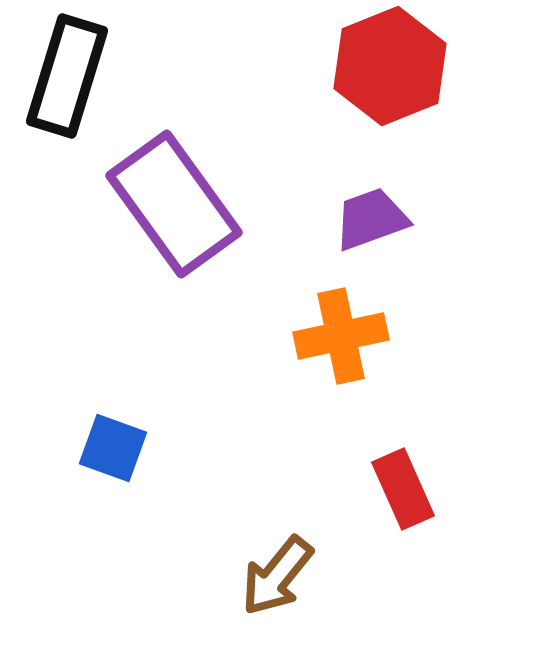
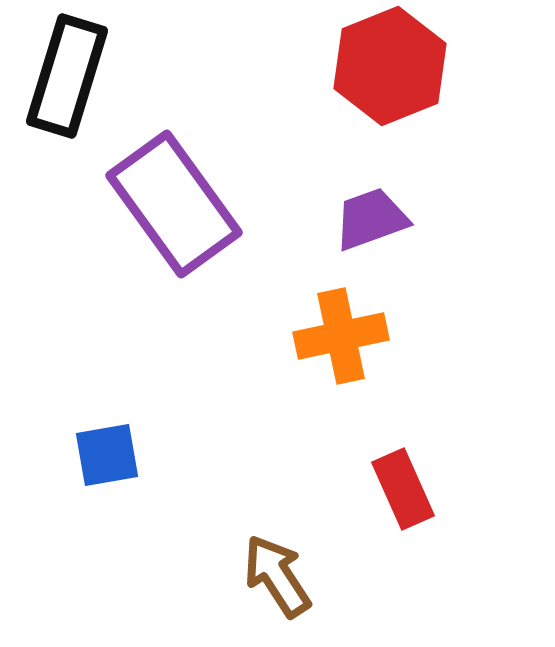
blue square: moved 6 px left, 7 px down; rotated 30 degrees counterclockwise
brown arrow: rotated 108 degrees clockwise
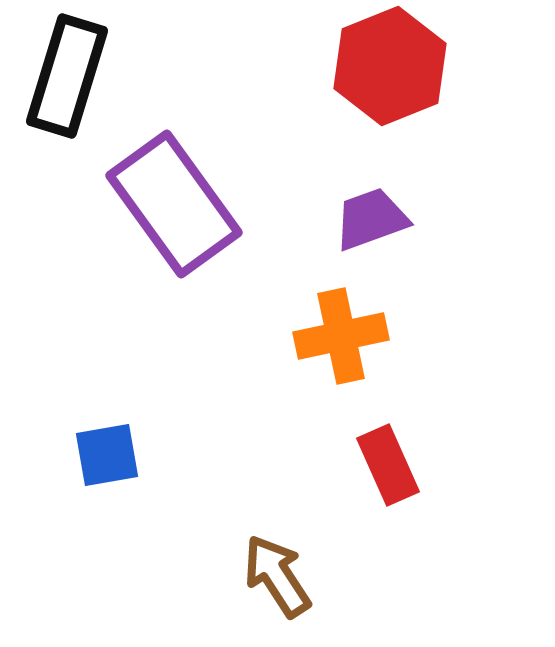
red rectangle: moved 15 px left, 24 px up
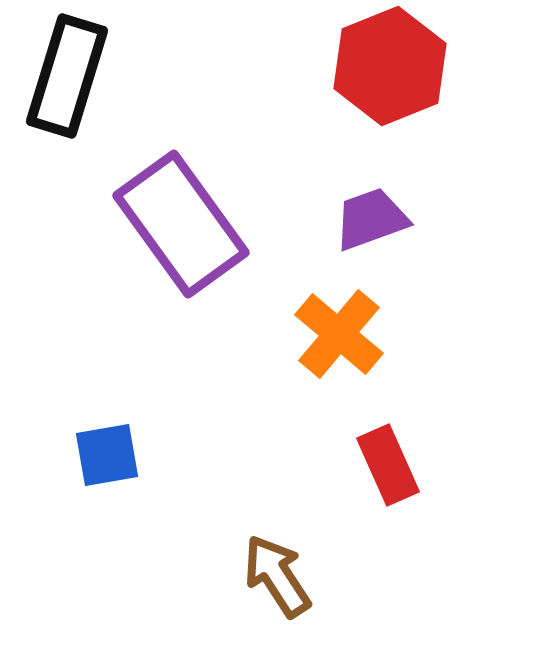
purple rectangle: moved 7 px right, 20 px down
orange cross: moved 2 px left, 2 px up; rotated 38 degrees counterclockwise
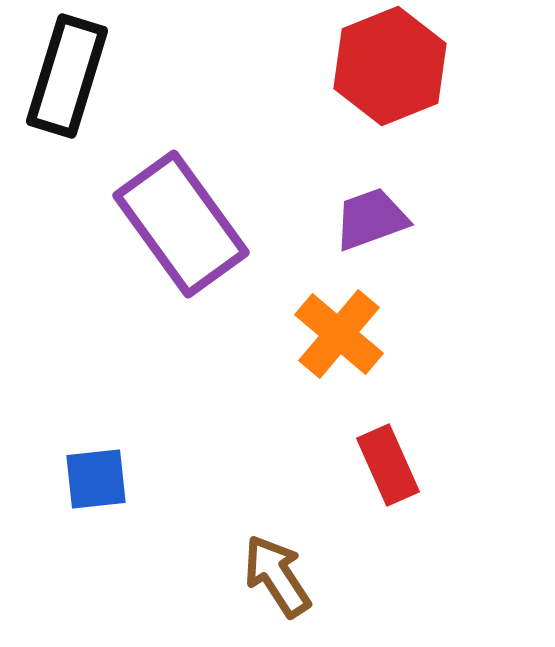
blue square: moved 11 px left, 24 px down; rotated 4 degrees clockwise
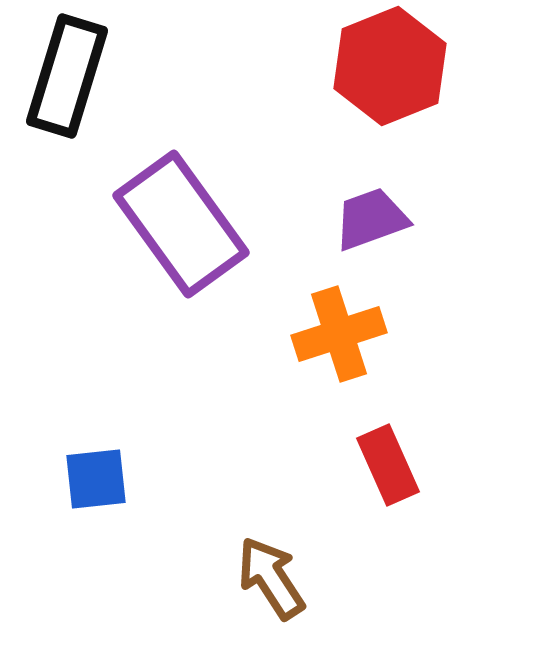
orange cross: rotated 32 degrees clockwise
brown arrow: moved 6 px left, 2 px down
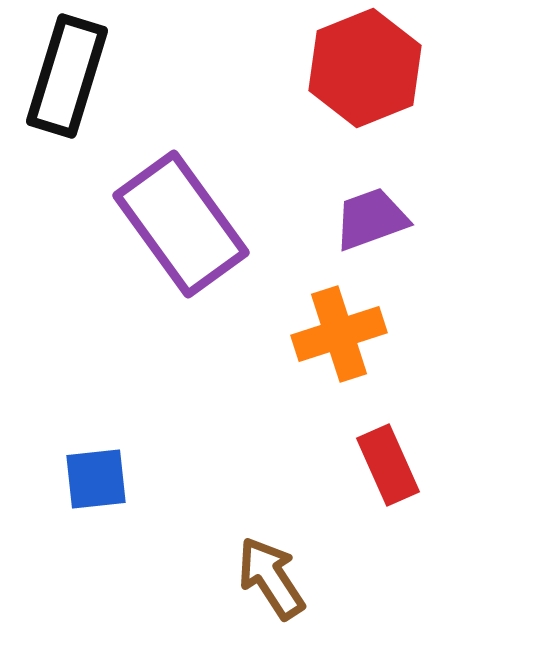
red hexagon: moved 25 px left, 2 px down
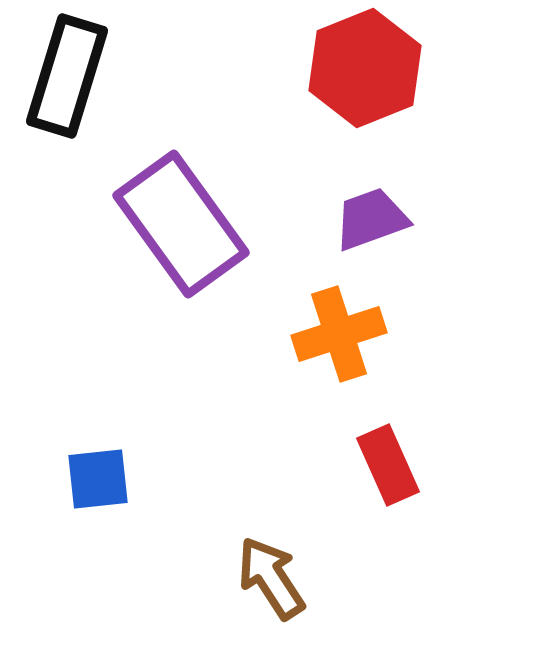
blue square: moved 2 px right
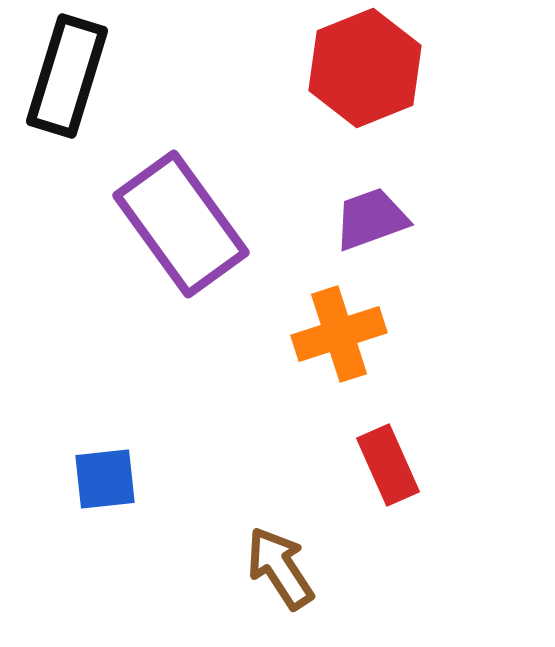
blue square: moved 7 px right
brown arrow: moved 9 px right, 10 px up
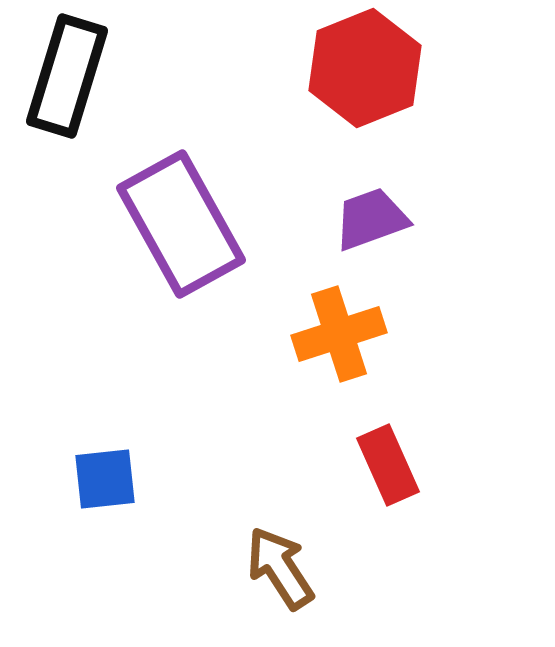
purple rectangle: rotated 7 degrees clockwise
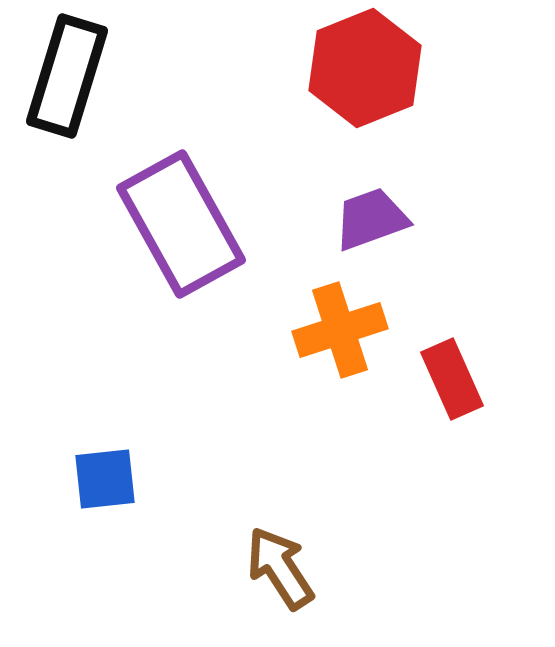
orange cross: moved 1 px right, 4 px up
red rectangle: moved 64 px right, 86 px up
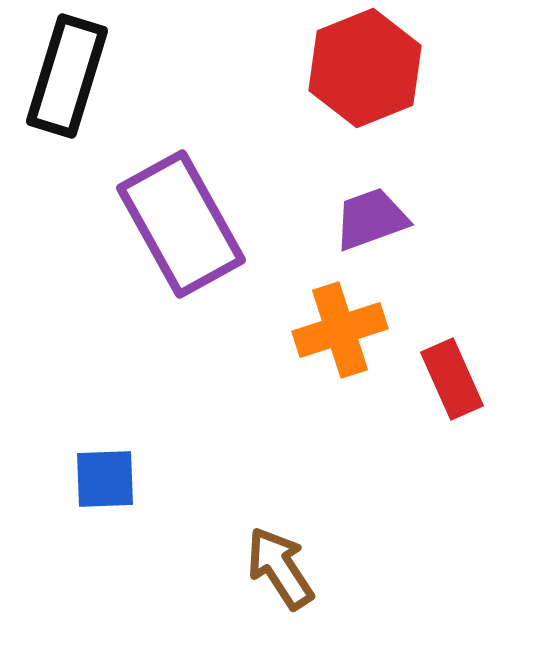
blue square: rotated 4 degrees clockwise
